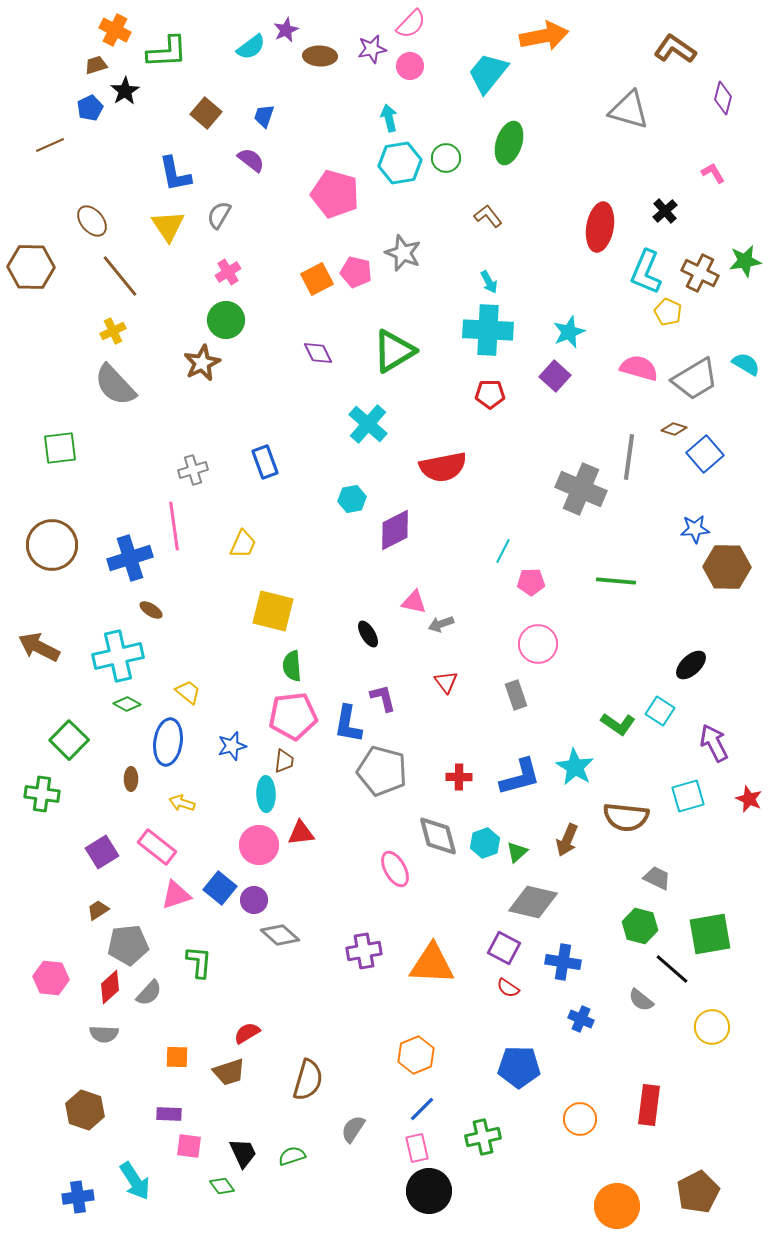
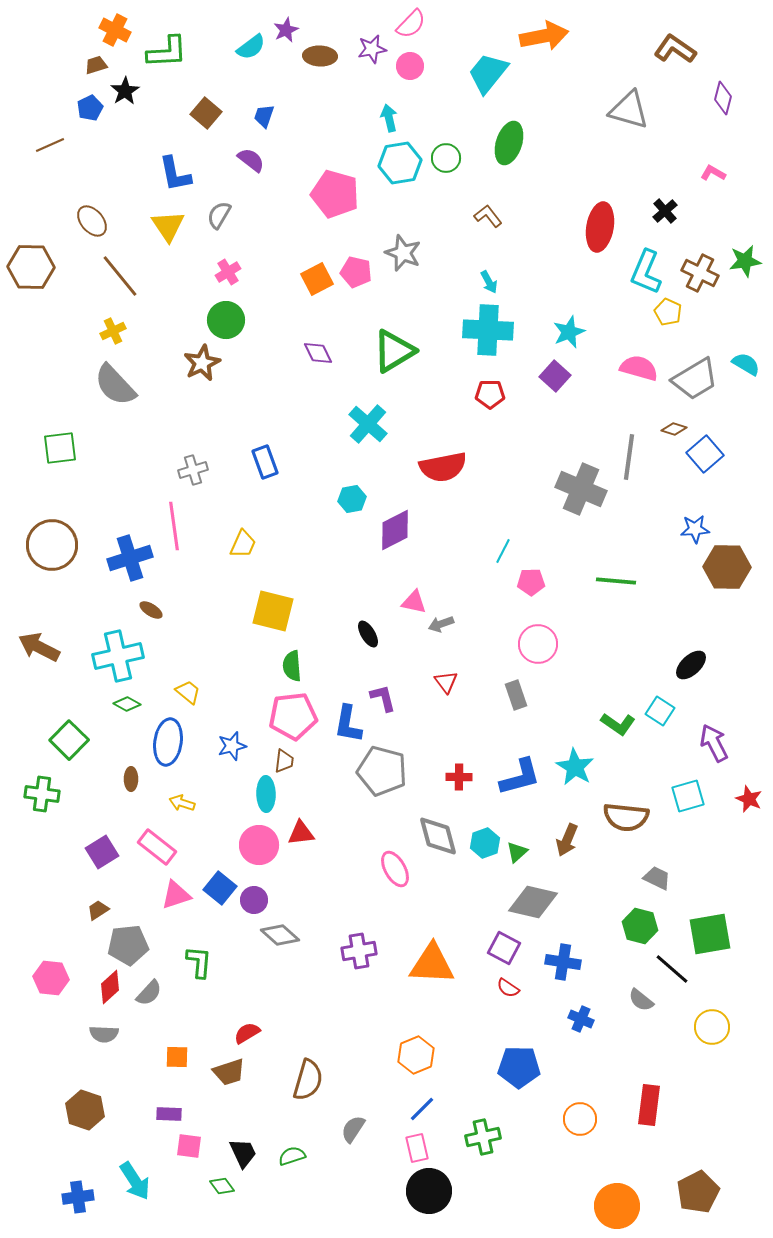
pink L-shape at (713, 173): rotated 30 degrees counterclockwise
purple cross at (364, 951): moved 5 px left
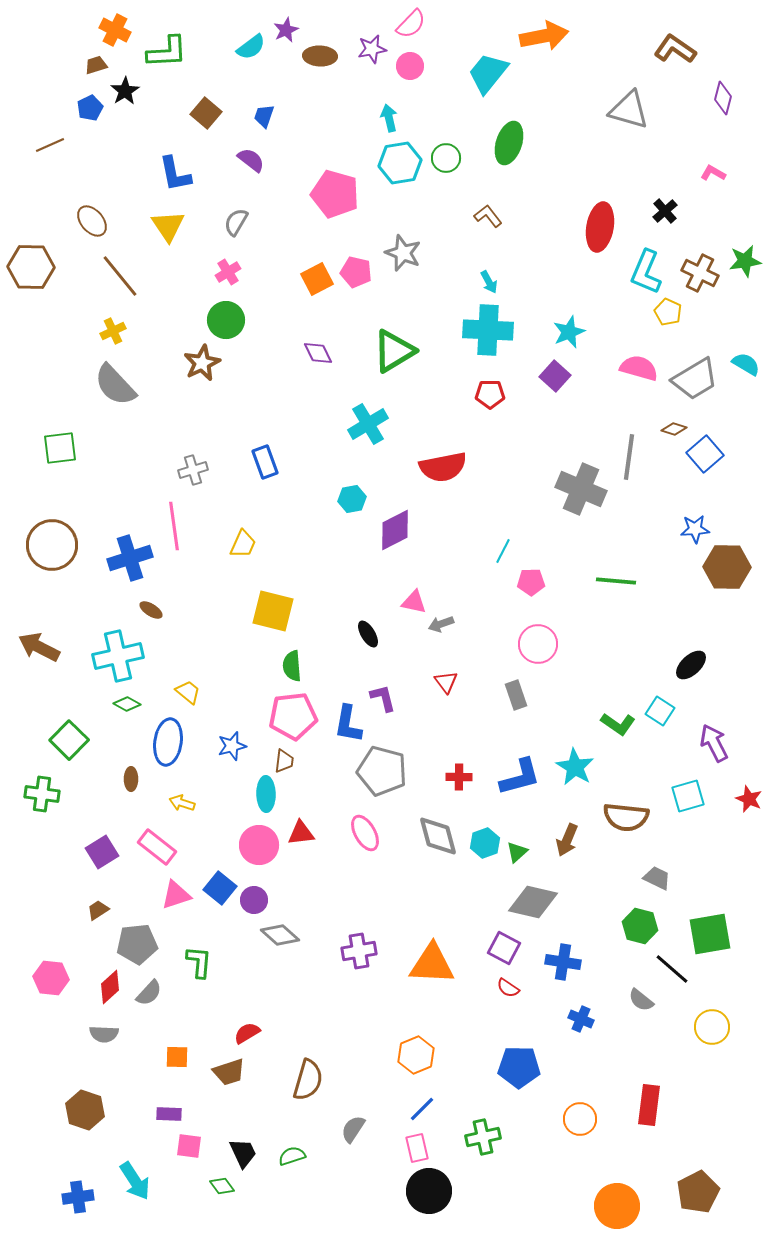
gray semicircle at (219, 215): moved 17 px right, 7 px down
cyan cross at (368, 424): rotated 18 degrees clockwise
pink ellipse at (395, 869): moved 30 px left, 36 px up
gray pentagon at (128, 945): moved 9 px right, 1 px up
